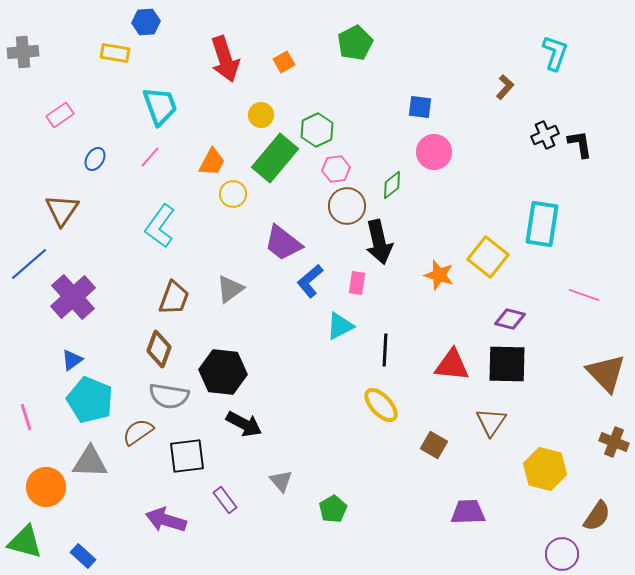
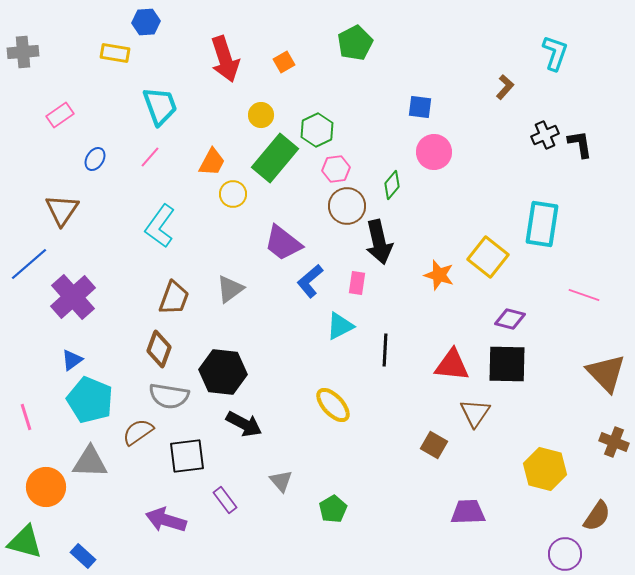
green diamond at (392, 185): rotated 12 degrees counterclockwise
yellow ellipse at (381, 405): moved 48 px left
brown triangle at (491, 422): moved 16 px left, 9 px up
purple circle at (562, 554): moved 3 px right
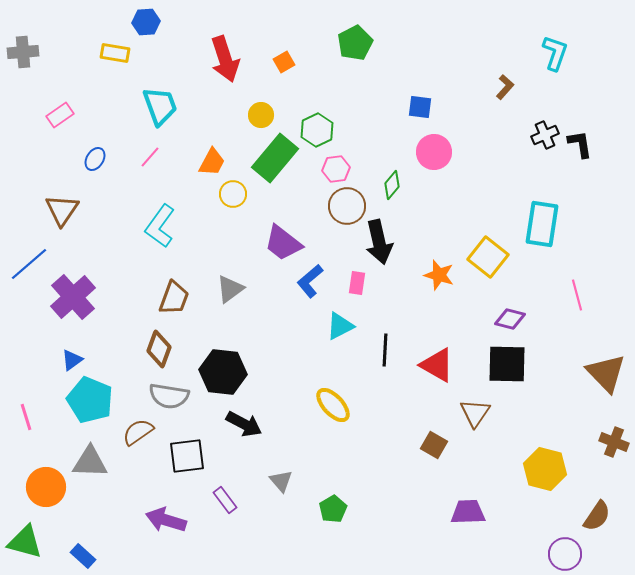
pink line at (584, 295): moved 7 px left; rotated 56 degrees clockwise
red triangle at (452, 365): moved 15 px left; rotated 24 degrees clockwise
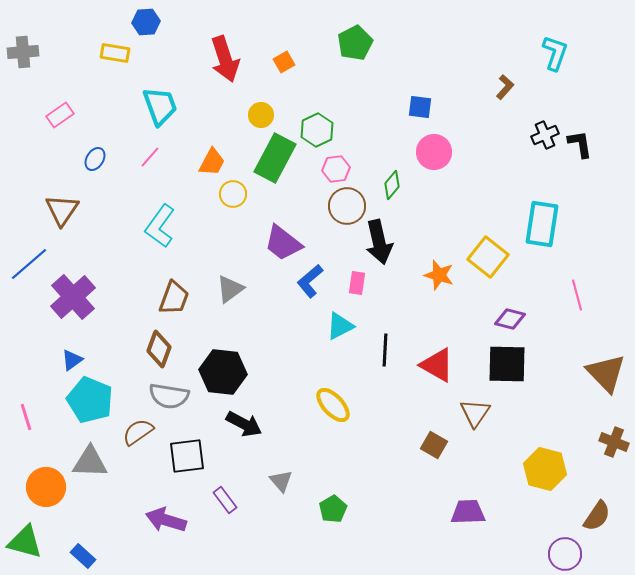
green rectangle at (275, 158): rotated 12 degrees counterclockwise
